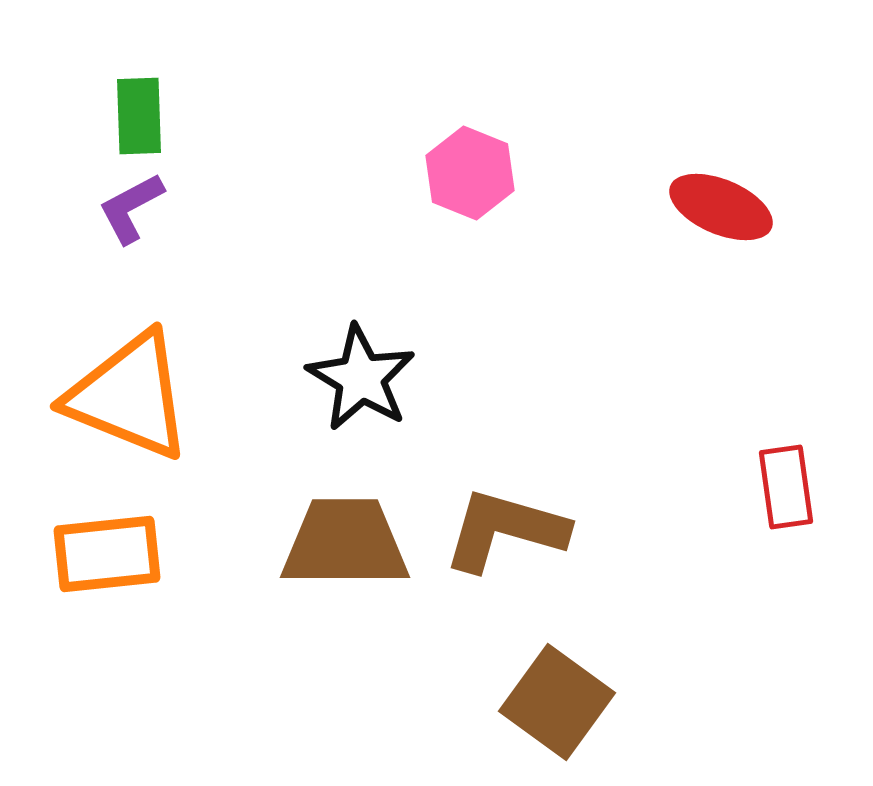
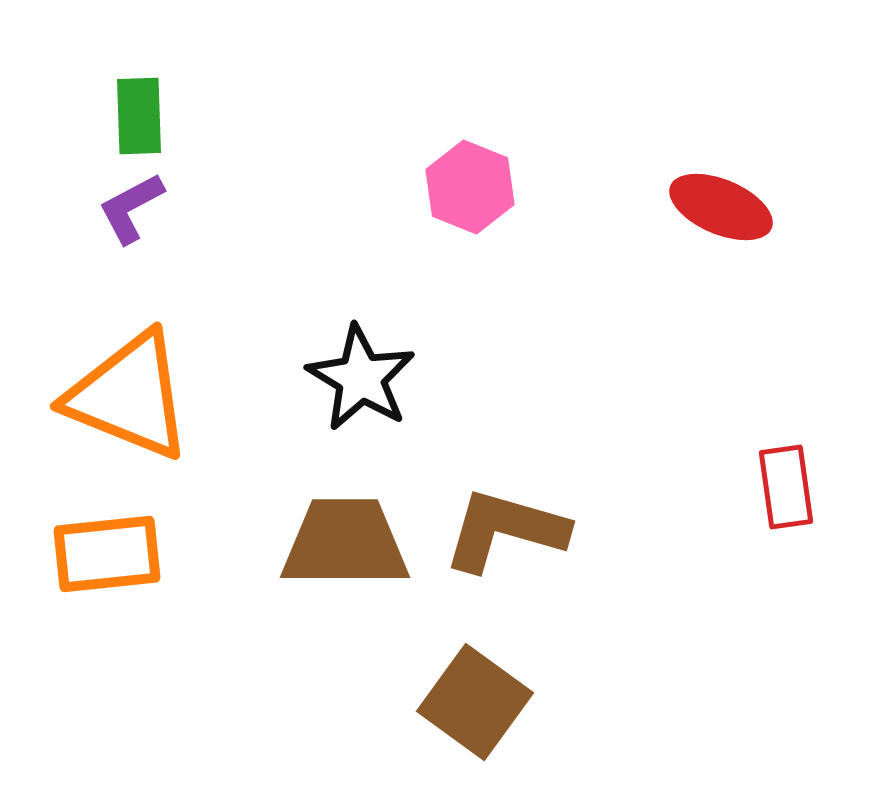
pink hexagon: moved 14 px down
brown square: moved 82 px left
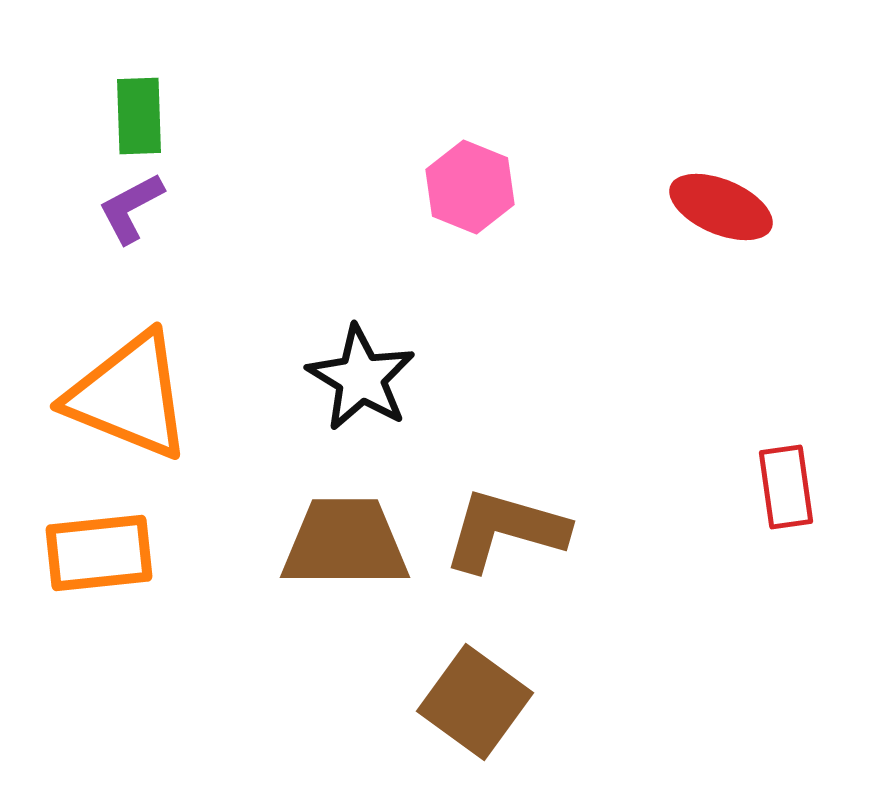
orange rectangle: moved 8 px left, 1 px up
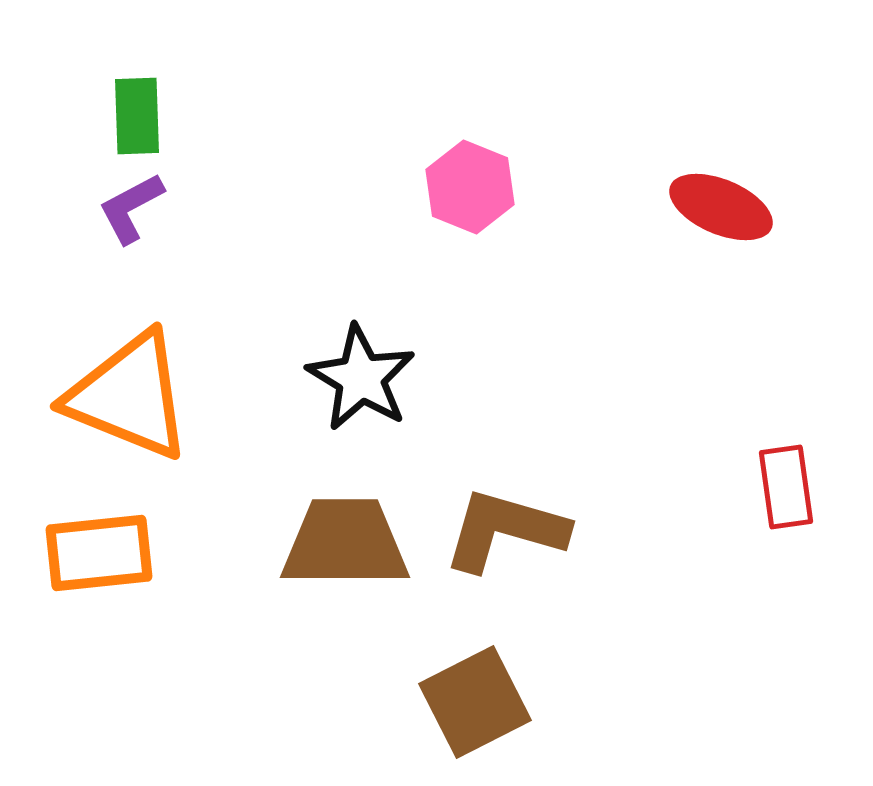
green rectangle: moved 2 px left
brown square: rotated 27 degrees clockwise
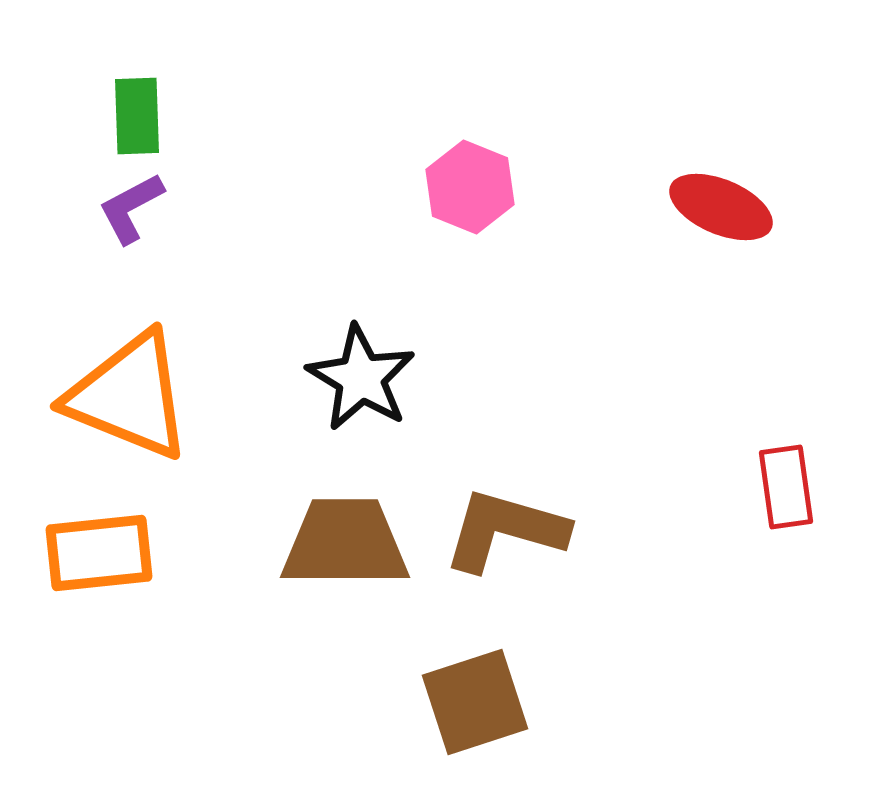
brown square: rotated 9 degrees clockwise
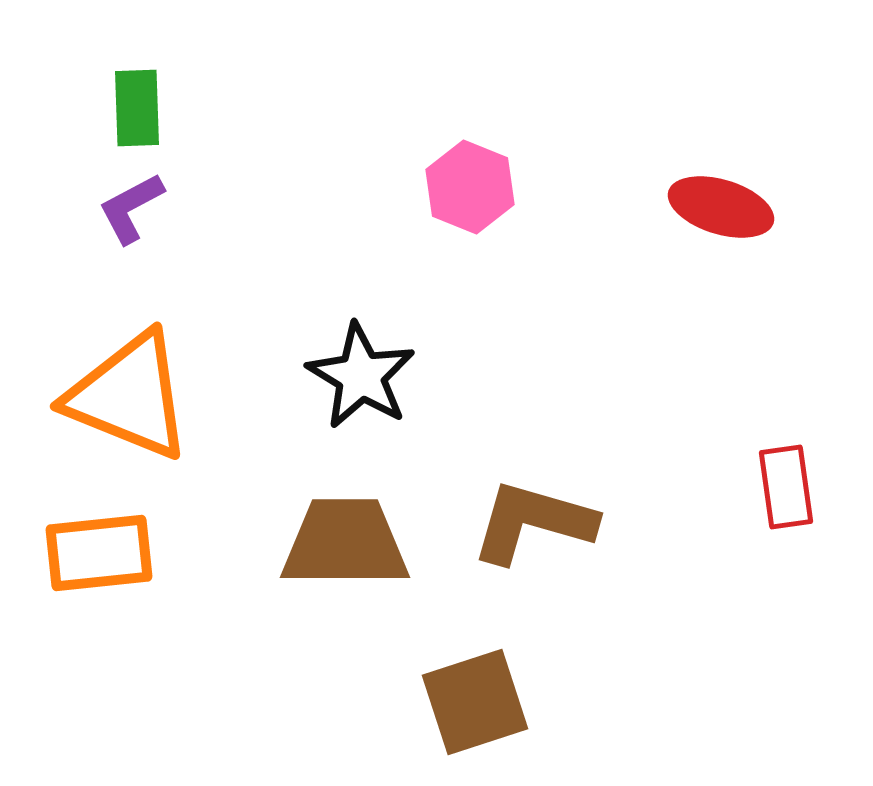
green rectangle: moved 8 px up
red ellipse: rotated 6 degrees counterclockwise
black star: moved 2 px up
brown L-shape: moved 28 px right, 8 px up
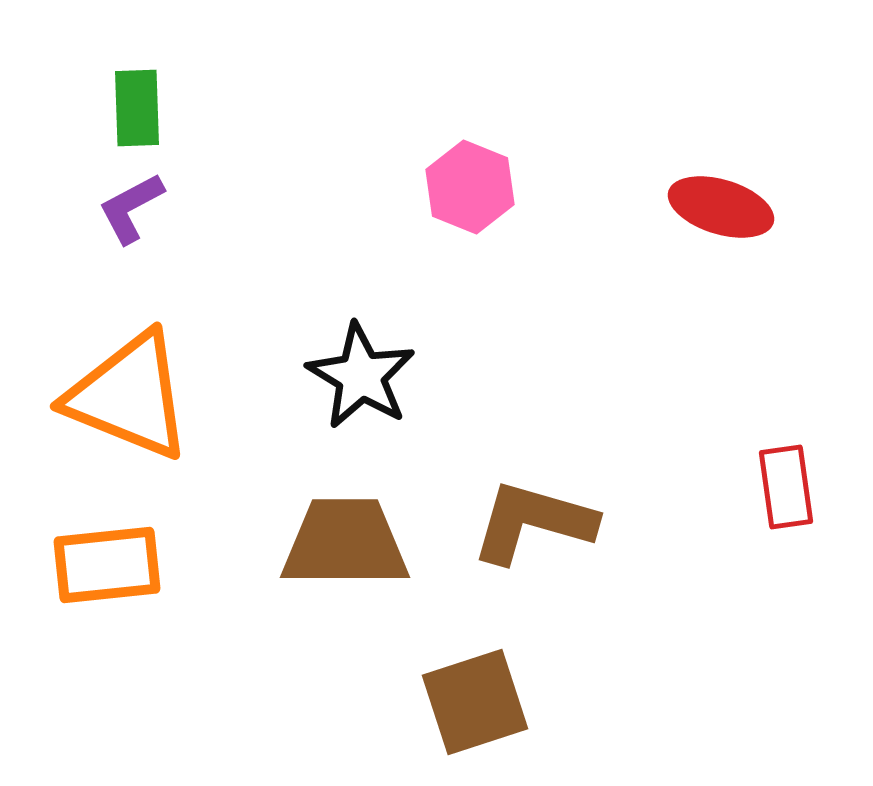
orange rectangle: moved 8 px right, 12 px down
